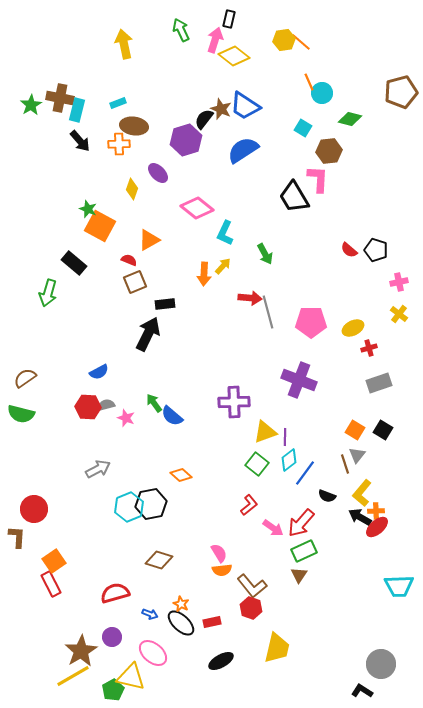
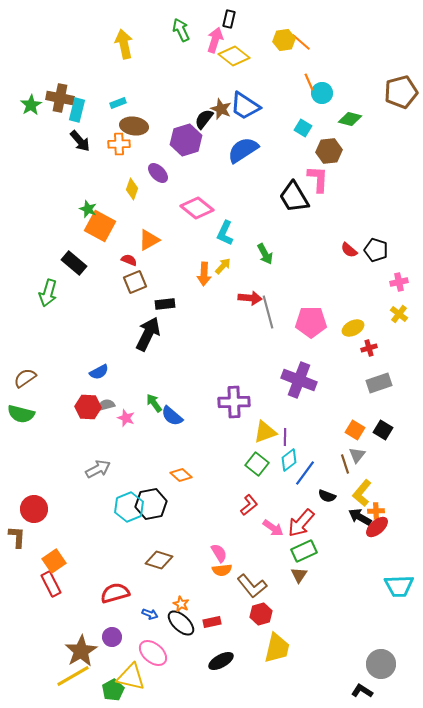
red hexagon at (251, 608): moved 10 px right, 6 px down; rotated 25 degrees clockwise
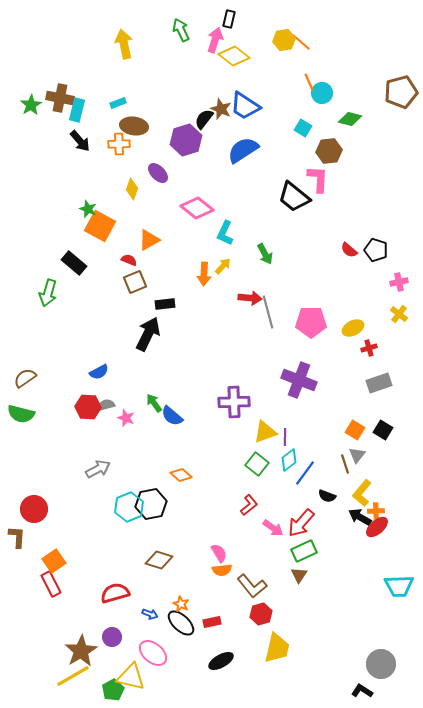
black trapezoid at (294, 197): rotated 20 degrees counterclockwise
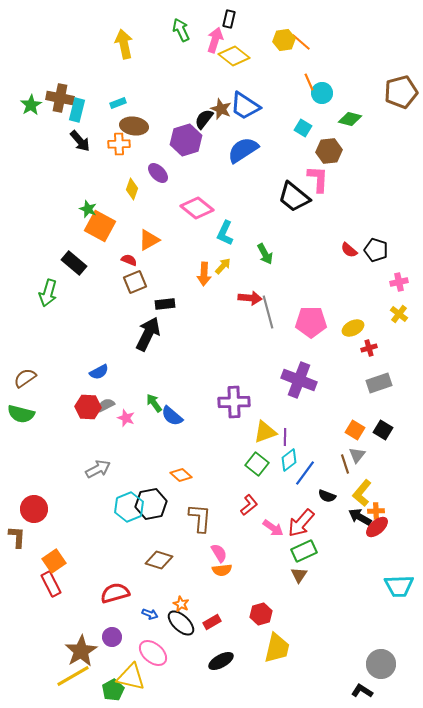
gray semicircle at (106, 405): rotated 12 degrees counterclockwise
brown L-shape at (252, 586): moved 52 px left, 68 px up; rotated 136 degrees counterclockwise
red rectangle at (212, 622): rotated 18 degrees counterclockwise
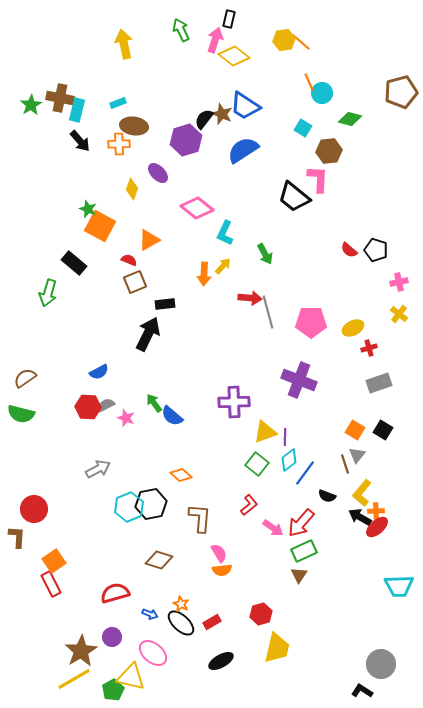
brown star at (221, 109): moved 1 px right, 5 px down
yellow line at (73, 676): moved 1 px right, 3 px down
